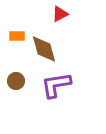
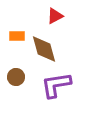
red triangle: moved 5 px left, 2 px down
brown circle: moved 4 px up
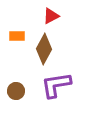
red triangle: moved 4 px left
brown diamond: rotated 44 degrees clockwise
brown circle: moved 14 px down
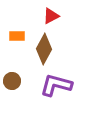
purple L-shape: rotated 24 degrees clockwise
brown circle: moved 4 px left, 10 px up
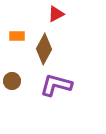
red triangle: moved 5 px right, 2 px up
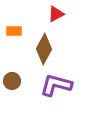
orange rectangle: moved 3 px left, 5 px up
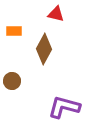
red triangle: rotated 42 degrees clockwise
purple L-shape: moved 8 px right, 22 px down
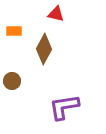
purple L-shape: rotated 24 degrees counterclockwise
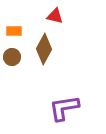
red triangle: moved 1 px left, 2 px down
brown circle: moved 24 px up
purple L-shape: moved 1 px down
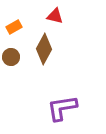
orange rectangle: moved 4 px up; rotated 28 degrees counterclockwise
brown circle: moved 1 px left
purple L-shape: moved 2 px left
